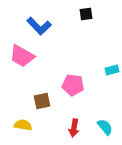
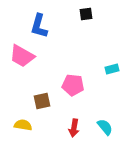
blue L-shape: rotated 60 degrees clockwise
cyan rectangle: moved 1 px up
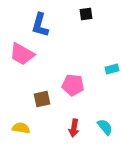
blue L-shape: moved 1 px right, 1 px up
pink trapezoid: moved 2 px up
brown square: moved 2 px up
yellow semicircle: moved 2 px left, 3 px down
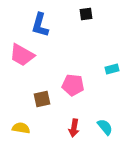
pink trapezoid: moved 1 px down
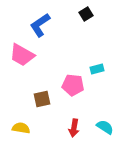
black square: rotated 24 degrees counterclockwise
blue L-shape: rotated 40 degrees clockwise
cyan rectangle: moved 15 px left
cyan semicircle: rotated 18 degrees counterclockwise
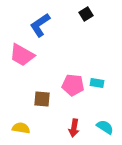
cyan rectangle: moved 14 px down; rotated 24 degrees clockwise
brown square: rotated 18 degrees clockwise
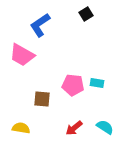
red arrow: rotated 42 degrees clockwise
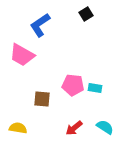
cyan rectangle: moved 2 px left, 5 px down
yellow semicircle: moved 3 px left
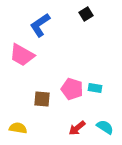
pink pentagon: moved 1 px left, 4 px down; rotated 10 degrees clockwise
red arrow: moved 3 px right
